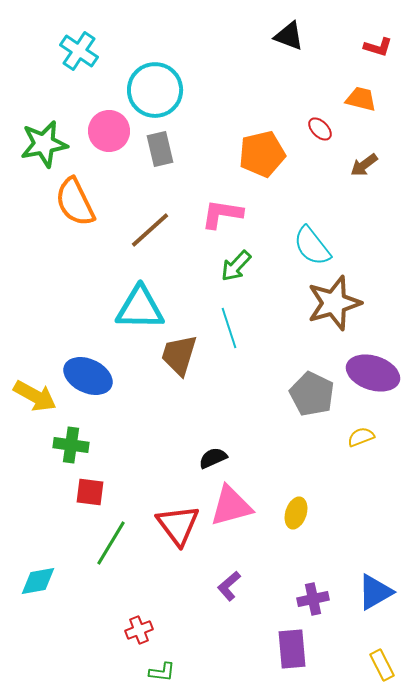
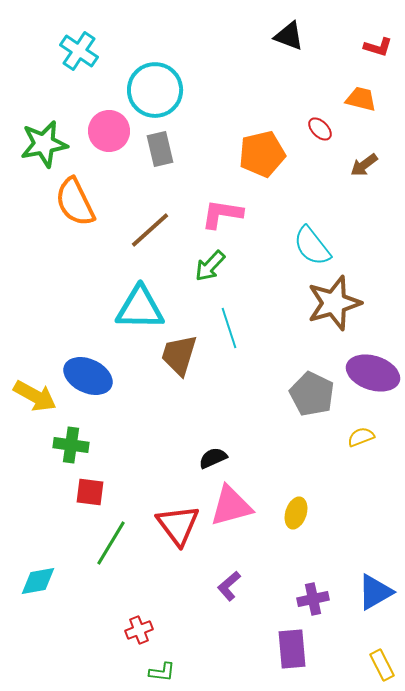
green arrow: moved 26 px left
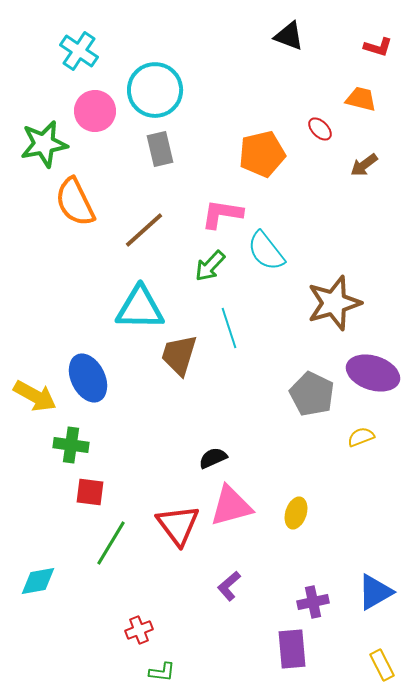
pink circle: moved 14 px left, 20 px up
brown line: moved 6 px left
cyan semicircle: moved 46 px left, 5 px down
blue ellipse: moved 2 px down; rotated 39 degrees clockwise
purple cross: moved 3 px down
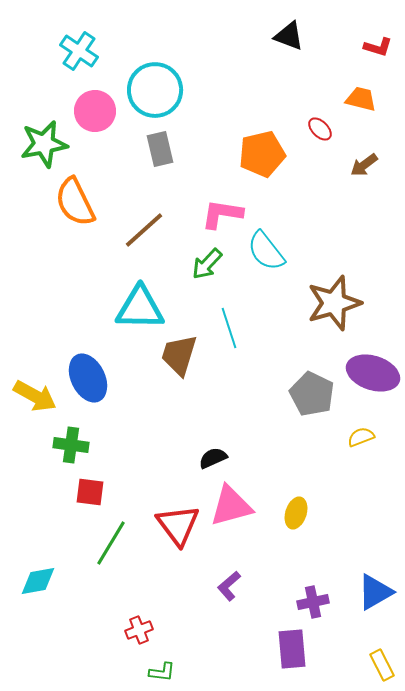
green arrow: moved 3 px left, 2 px up
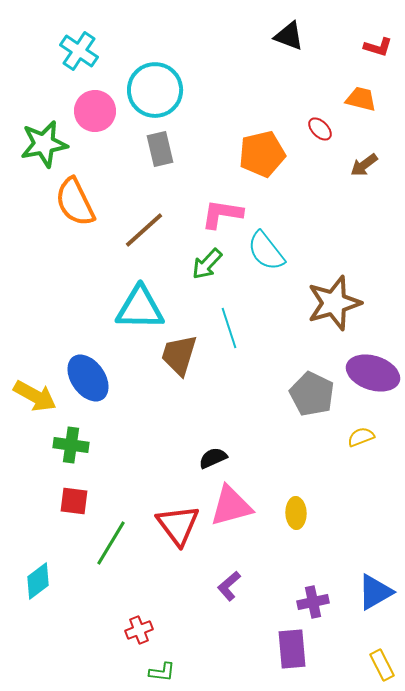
blue ellipse: rotated 9 degrees counterclockwise
red square: moved 16 px left, 9 px down
yellow ellipse: rotated 20 degrees counterclockwise
cyan diamond: rotated 27 degrees counterclockwise
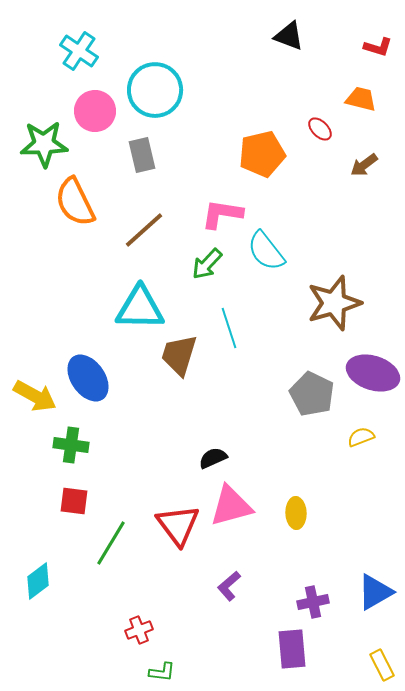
green star: rotated 9 degrees clockwise
gray rectangle: moved 18 px left, 6 px down
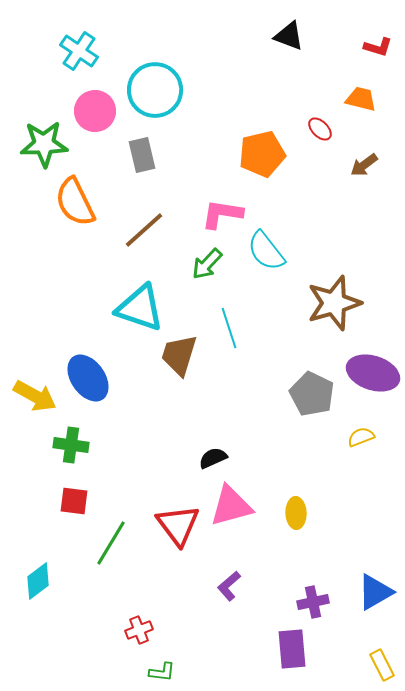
cyan triangle: rotated 18 degrees clockwise
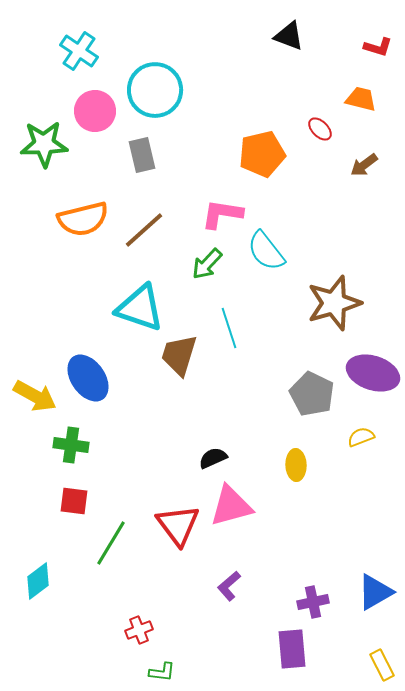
orange semicircle: moved 8 px right, 17 px down; rotated 78 degrees counterclockwise
yellow ellipse: moved 48 px up
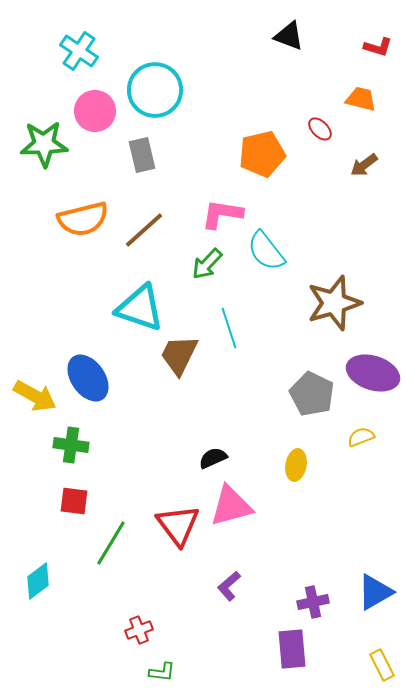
brown trapezoid: rotated 9 degrees clockwise
yellow ellipse: rotated 12 degrees clockwise
